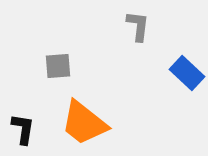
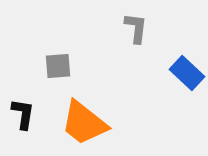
gray L-shape: moved 2 px left, 2 px down
black L-shape: moved 15 px up
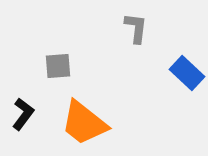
black L-shape: rotated 28 degrees clockwise
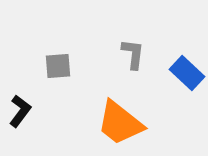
gray L-shape: moved 3 px left, 26 px down
black L-shape: moved 3 px left, 3 px up
orange trapezoid: moved 36 px right
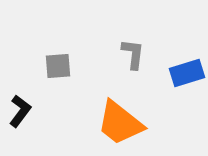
blue rectangle: rotated 60 degrees counterclockwise
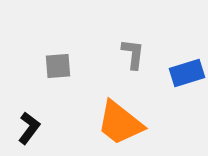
black L-shape: moved 9 px right, 17 px down
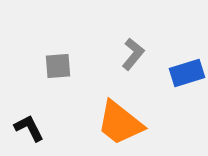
gray L-shape: rotated 32 degrees clockwise
black L-shape: rotated 64 degrees counterclockwise
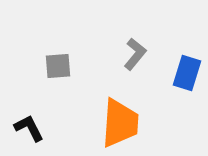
gray L-shape: moved 2 px right
blue rectangle: rotated 56 degrees counterclockwise
orange trapezoid: rotated 124 degrees counterclockwise
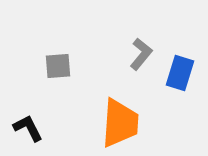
gray L-shape: moved 6 px right
blue rectangle: moved 7 px left
black L-shape: moved 1 px left
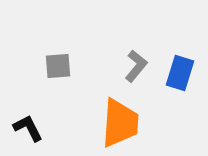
gray L-shape: moved 5 px left, 12 px down
